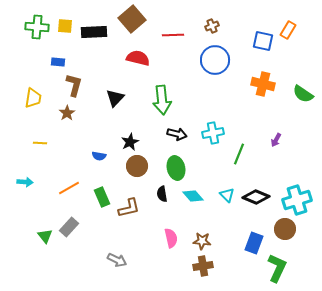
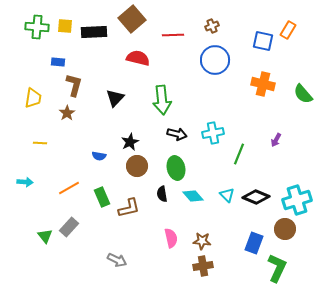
green semicircle at (303, 94): rotated 15 degrees clockwise
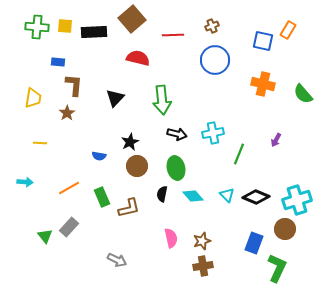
brown L-shape at (74, 85): rotated 10 degrees counterclockwise
black semicircle at (162, 194): rotated 21 degrees clockwise
brown star at (202, 241): rotated 24 degrees counterclockwise
